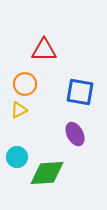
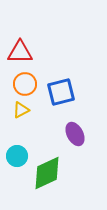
red triangle: moved 24 px left, 2 px down
blue square: moved 19 px left; rotated 24 degrees counterclockwise
yellow triangle: moved 2 px right
cyan circle: moved 1 px up
green diamond: rotated 21 degrees counterclockwise
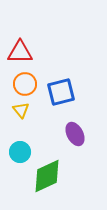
yellow triangle: rotated 42 degrees counterclockwise
cyan circle: moved 3 px right, 4 px up
green diamond: moved 3 px down
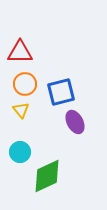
purple ellipse: moved 12 px up
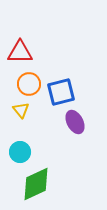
orange circle: moved 4 px right
green diamond: moved 11 px left, 8 px down
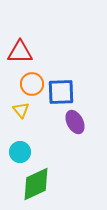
orange circle: moved 3 px right
blue square: rotated 12 degrees clockwise
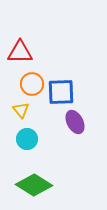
cyan circle: moved 7 px right, 13 px up
green diamond: moved 2 px left, 1 px down; rotated 57 degrees clockwise
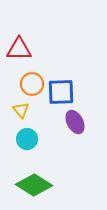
red triangle: moved 1 px left, 3 px up
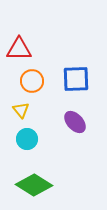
orange circle: moved 3 px up
blue square: moved 15 px right, 13 px up
purple ellipse: rotated 15 degrees counterclockwise
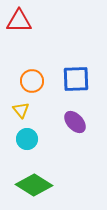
red triangle: moved 28 px up
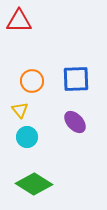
yellow triangle: moved 1 px left
cyan circle: moved 2 px up
green diamond: moved 1 px up
